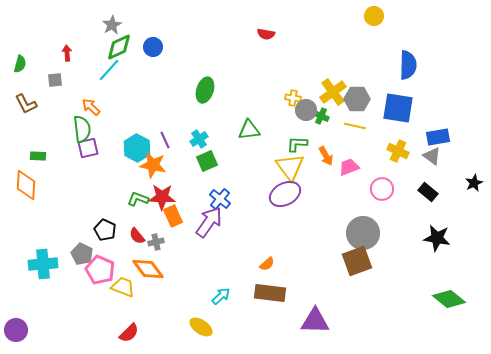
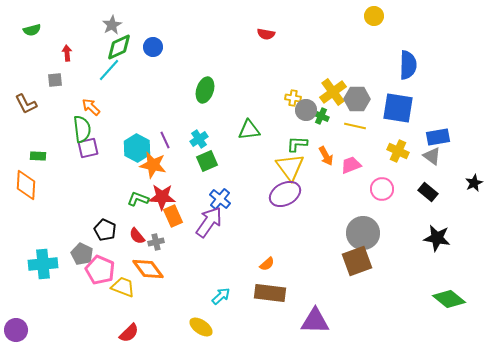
green semicircle at (20, 64): moved 12 px right, 34 px up; rotated 60 degrees clockwise
pink trapezoid at (349, 167): moved 2 px right, 2 px up
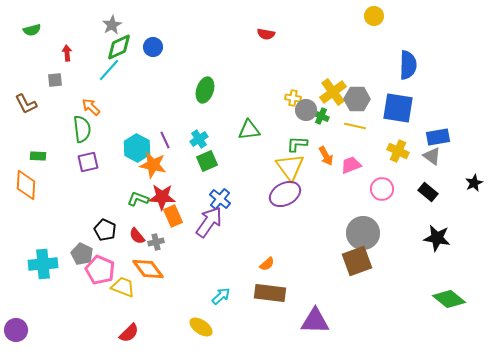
purple square at (88, 148): moved 14 px down
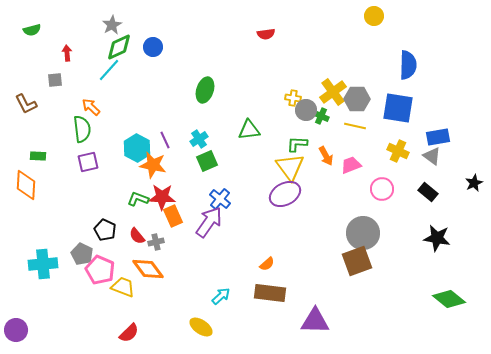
red semicircle at (266, 34): rotated 18 degrees counterclockwise
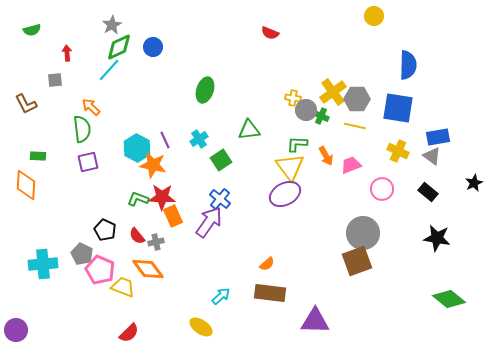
red semicircle at (266, 34): moved 4 px right, 1 px up; rotated 30 degrees clockwise
green square at (207, 161): moved 14 px right, 1 px up; rotated 10 degrees counterclockwise
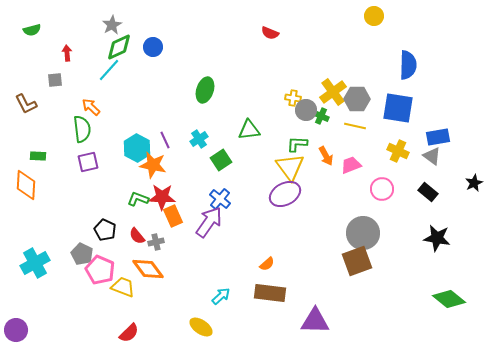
cyan cross at (43, 264): moved 8 px left, 1 px up; rotated 24 degrees counterclockwise
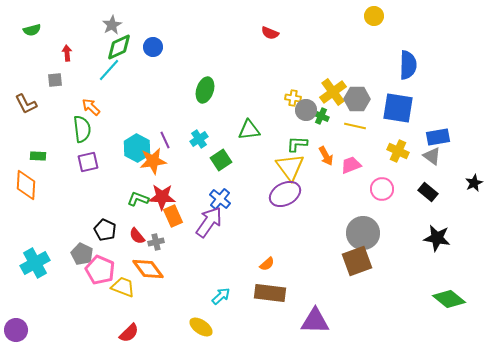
orange star at (153, 165): moved 4 px up; rotated 20 degrees counterclockwise
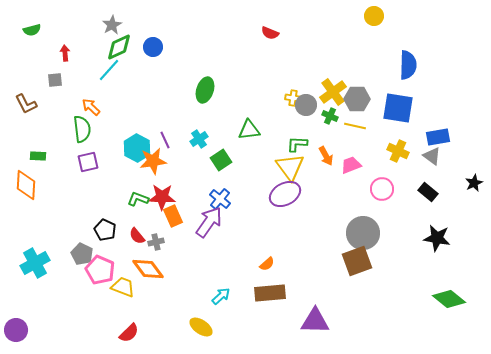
red arrow at (67, 53): moved 2 px left
gray circle at (306, 110): moved 5 px up
green cross at (321, 116): moved 9 px right
brown rectangle at (270, 293): rotated 12 degrees counterclockwise
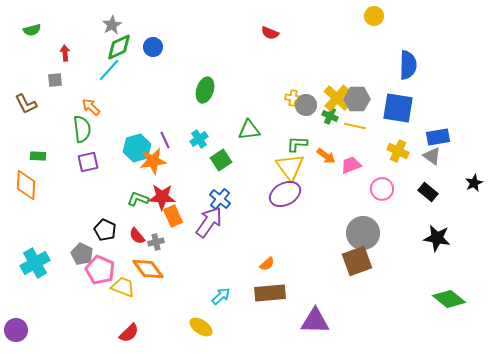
yellow cross at (333, 92): moved 4 px right, 6 px down; rotated 12 degrees counterclockwise
cyan hexagon at (137, 148): rotated 16 degrees clockwise
orange arrow at (326, 156): rotated 24 degrees counterclockwise
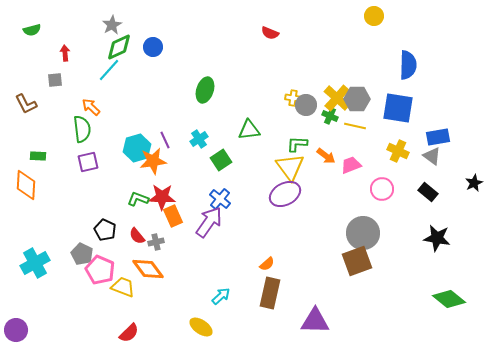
brown rectangle at (270, 293): rotated 72 degrees counterclockwise
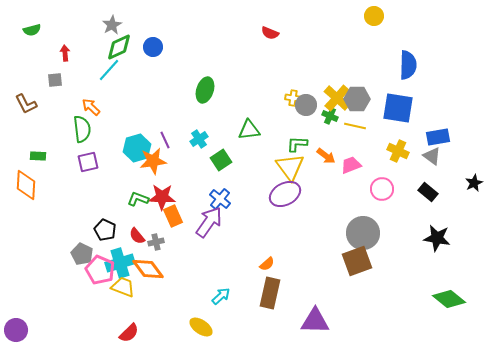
cyan cross at (35, 263): moved 85 px right; rotated 12 degrees clockwise
